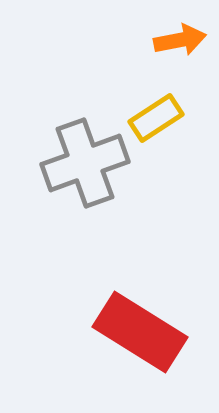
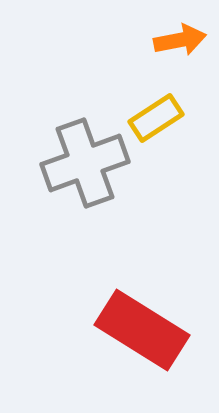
red rectangle: moved 2 px right, 2 px up
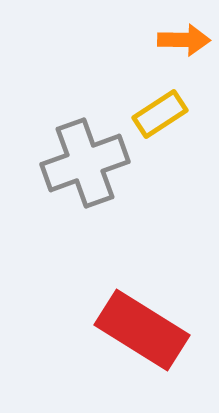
orange arrow: moved 4 px right; rotated 12 degrees clockwise
yellow rectangle: moved 4 px right, 4 px up
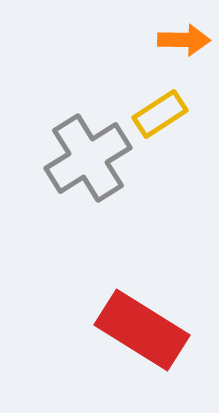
gray cross: moved 3 px right, 5 px up; rotated 12 degrees counterclockwise
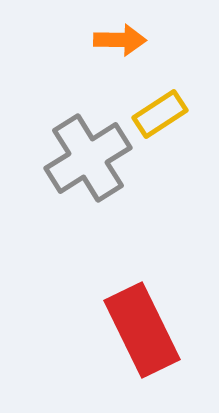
orange arrow: moved 64 px left
red rectangle: rotated 32 degrees clockwise
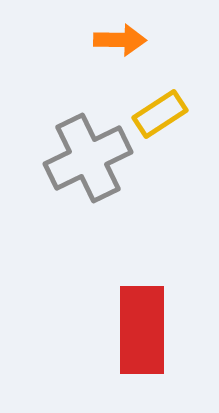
gray cross: rotated 6 degrees clockwise
red rectangle: rotated 26 degrees clockwise
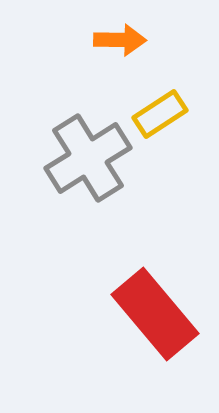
gray cross: rotated 6 degrees counterclockwise
red rectangle: moved 13 px right, 16 px up; rotated 40 degrees counterclockwise
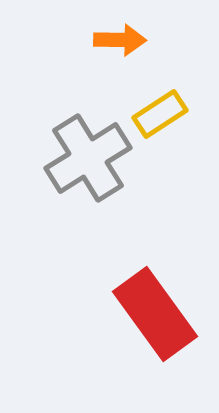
red rectangle: rotated 4 degrees clockwise
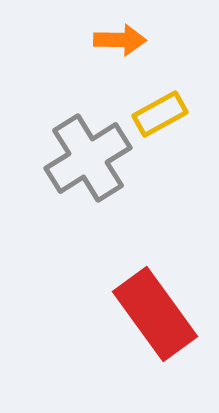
yellow rectangle: rotated 4 degrees clockwise
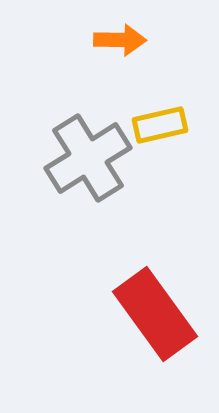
yellow rectangle: moved 11 px down; rotated 16 degrees clockwise
